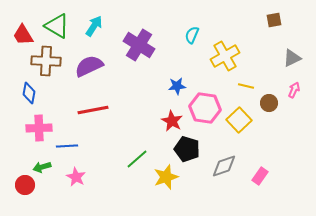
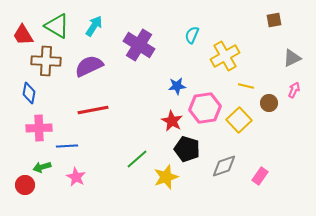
pink hexagon: rotated 16 degrees counterclockwise
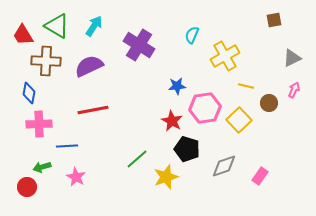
pink cross: moved 4 px up
red circle: moved 2 px right, 2 px down
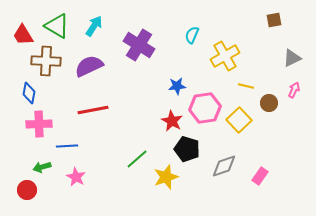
red circle: moved 3 px down
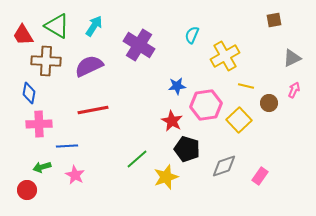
pink hexagon: moved 1 px right, 3 px up
pink star: moved 1 px left, 2 px up
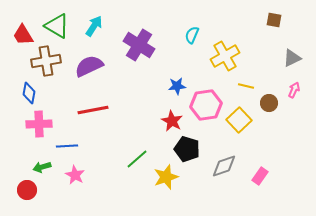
brown square: rotated 21 degrees clockwise
brown cross: rotated 12 degrees counterclockwise
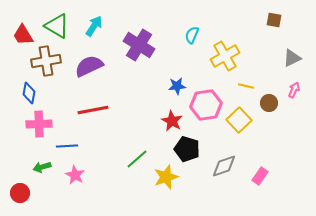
red circle: moved 7 px left, 3 px down
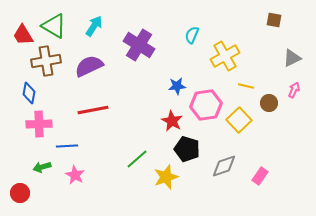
green triangle: moved 3 px left
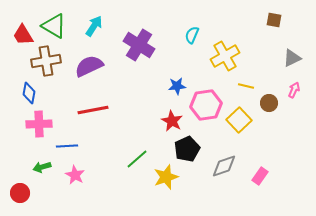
black pentagon: rotated 30 degrees clockwise
